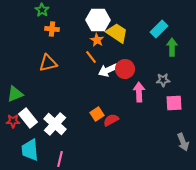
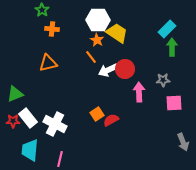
cyan rectangle: moved 8 px right
white cross: rotated 15 degrees counterclockwise
cyan trapezoid: rotated 10 degrees clockwise
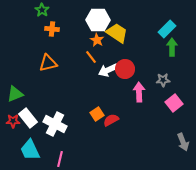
pink square: rotated 36 degrees counterclockwise
cyan trapezoid: rotated 30 degrees counterclockwise
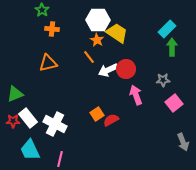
orange line: moved 2 px left
red circle: moved 1 px right
pink arrow: moved 3 px left, 3 px down; rotated 18 degrees counterclockwise
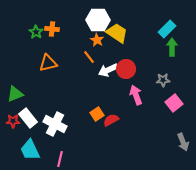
green star: moved 6 px left, 22 px down
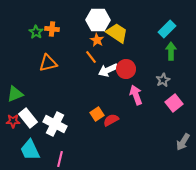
green arrow: moved 1 px left, 4 px down
orange line: moved 2 px right
gray star: rotated 24 degrees counterclockwise
gray arrow: rotated 54 degrees clockwise
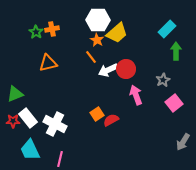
orange cross: rotated 16 degrees counterclockwise
yellow trapezoid: rotated 105 degrees clockwise
green arrow: moved 5 px right
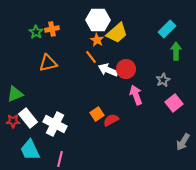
white arrow: rotated 48 degrees clockwise
